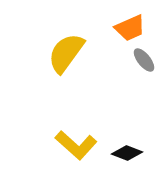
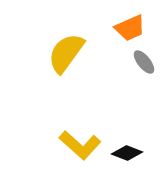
gray ellipse: moved 2 px down
yellow L-shape: moved 4 px right
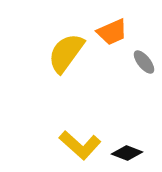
orange trapezoid: moved 18 px left, 4 px down
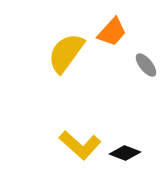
orange trapezoid: rotated 24 degrees counterclockwise
gray ellipse: moved 2 px right, 3 px down
black diamond: moved 2 px left
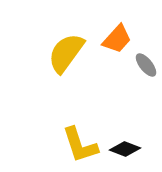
orange trapezoid: moved 5 px right, 7 px down
yellow L-shape: rotated 30 degrees clockwise
black diamond: moved 4 px up
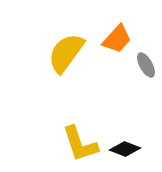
gray ellipse: rotated 10 degrees clockwise
yellow L-shape: moved 1 px up
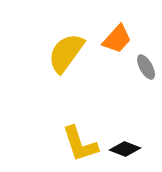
gray ellipse: moved 2 px down
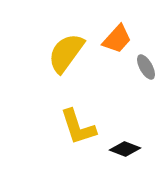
yellow L-shape: moved 2 px left, 17 px up
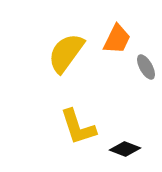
orange trapezoid: rotated 16 degrees counterclockwise
